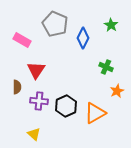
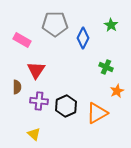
gray pentagon: rotated 25 degrees counterclockwise
orange triangle: moved 2 px right
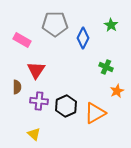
orange triangle: moved 2 px left
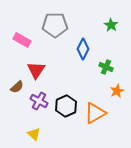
gray pentagon: moved 1 px down
blue diamond: moved 11 px down
brown semicircle: rotated 48 degrees clockwise
purple cross: rotated 24 degrees clockwise
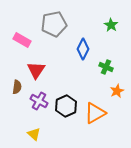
gray pentagon: moved 1 px left, 1 px up; rotated 10 degrees counterclockwise
brown semicircle: rotated 40 degrees counterclockwise
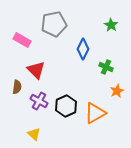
red triangle: rotated 18 degrees counterclockwise
